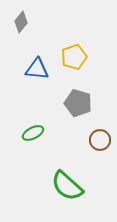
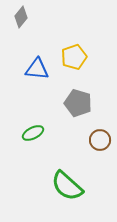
gray diamond: moved 5 px up
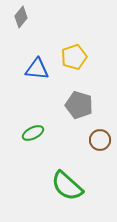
gray pentagon: moved 1 px right, 2 px down
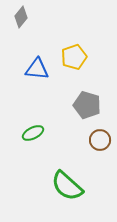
gray pentagon: moved 8 px right
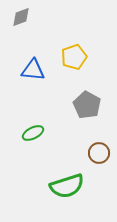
gray diamond: rotated 30 degrees clockwise
blue triangle: moved 4 px left, 1 px down
gray pentagon: rotated 12 degrees clockwise
brown circle: moved 1 px left, 13 px down
green semicircle: rotated 60 degrees counterclockwise
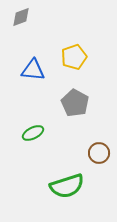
gray pentagon: moved 12 px left, 2 px up
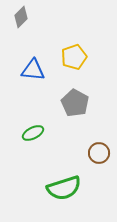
gray diamond: rotated 25 degrees counterclockwise
green semicircle: moved 3 px left, 2 px down
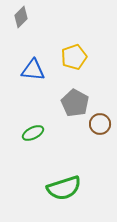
brown circle: moved 1 px right, 29 px up
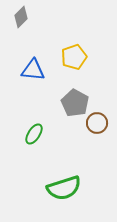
brown circle: moved 3 px left, 1 px up
green ellipse: moved 1 px right, 1 px down; rotated 30 degrees counterclockwise
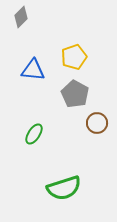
gray pentagon: moved 9 px up
